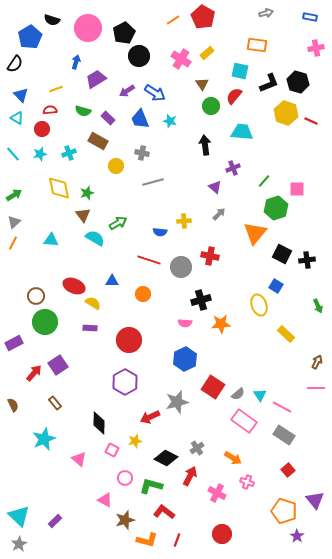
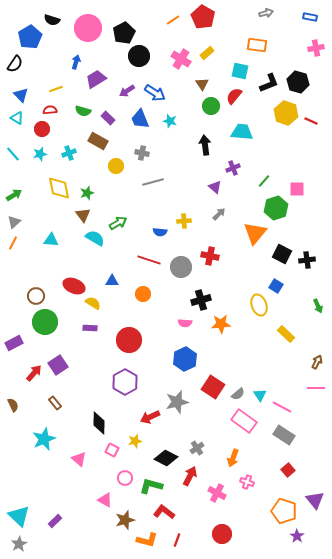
orange arrow at (233, 458): rotated 78 degrees clockwise
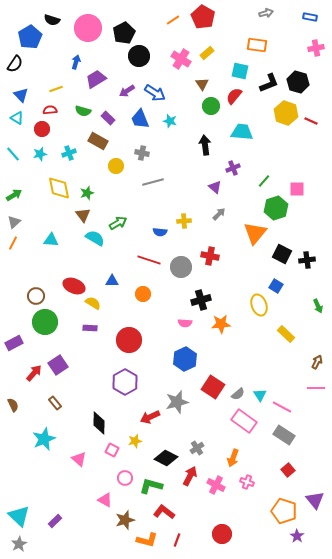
pink cross at (217, 493): moved 1 px left, 8 px up
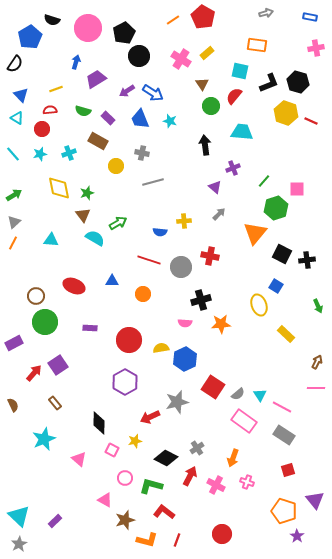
blue arrow at (155, 93): moved 2 px left
yellow semicircle at (93, 303): moved 68 px right, 45 px down; rotated 42 degrees counterclockwise
red square at (288, 470): rotated 24 degrees clockwise
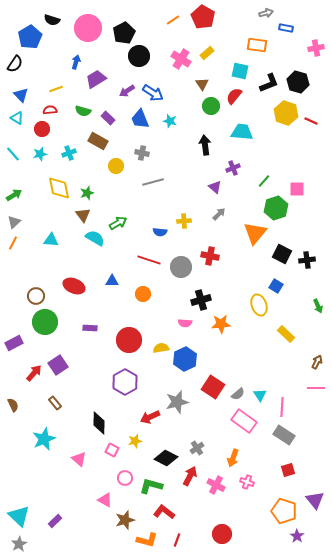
blue rectangle at (310, 17): moved 24 px left, 11 px down
pink line at (282, 407): rotated 66 degrees clockwise
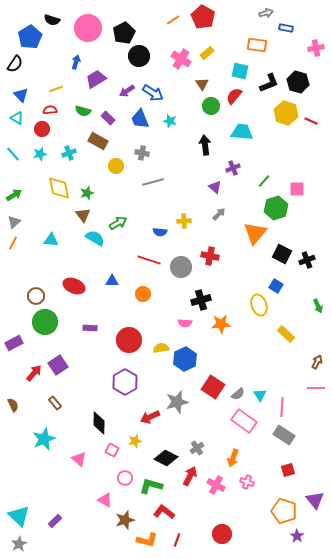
black cross at (307, 260): rotated 14 degrees counterclockwise
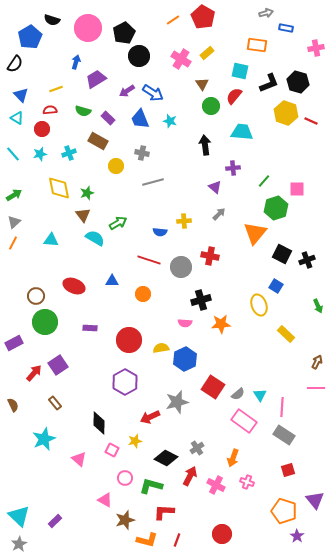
purple cross at (233, 168): rotated 16 degrees clockwise
red L-shape at (164, 512): rotated 35 degrees counterclockwise
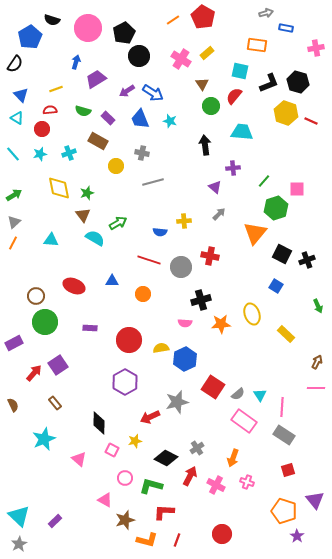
yellow ellipse at (259, 305): moved 7 px left, 9 px down
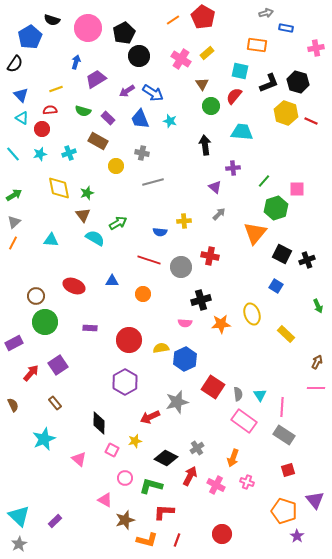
cyan triangle at (17, 118): moved 5 px right
red arrow at (34, 373): moved 3 px left
gray semicircle at (238, 394): rotated 56 degrees counterclockwise
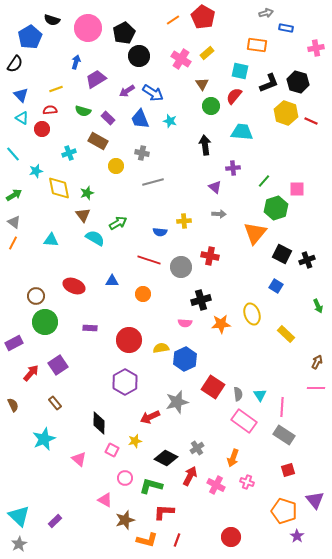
cyan star at (40, 154): moved 4 px left, 17 px down
gray arrow at (219, 214): rotated 48 degrees clockwise
gray triangle at (14, 222): rotated 40 degrees counterclockwise
red circle at (222, 534): moved 9 px right, 3 px down
